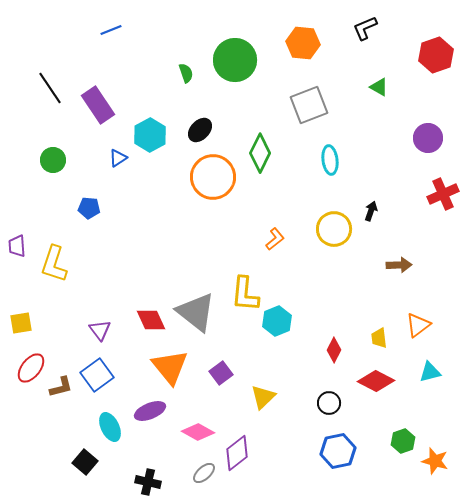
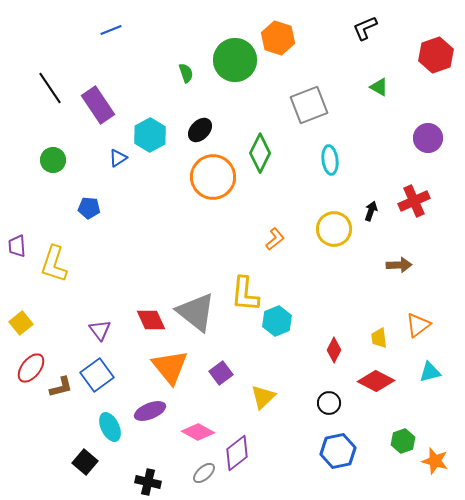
orange hexagon at (303, 43): moved 25 px left, 5 px up; rotated 12 degrees clockwise
red cross at (443, 194): moved 29 px left, 7 px down
yellow square at (21, 323): rotated 30 degrees counterclockwise
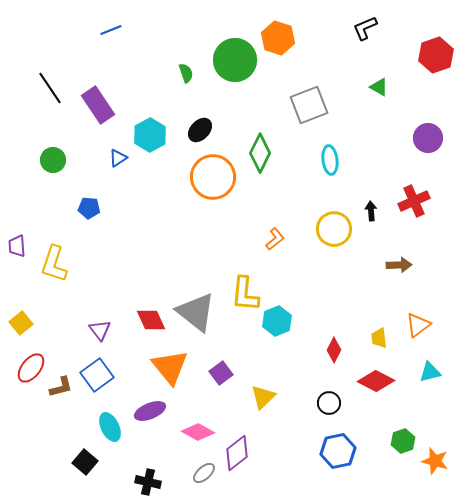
black arrow at (371, 211): rotated 24 degrees counterclockwise
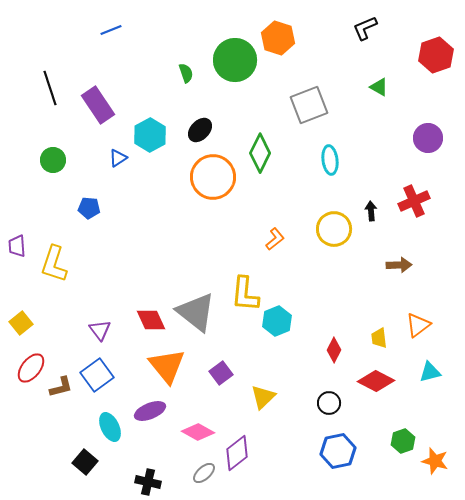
black line at (50, 88): rotated 16 degrees clockwise
orange triangle at (170, 367): moved 3 px left, 1 px up
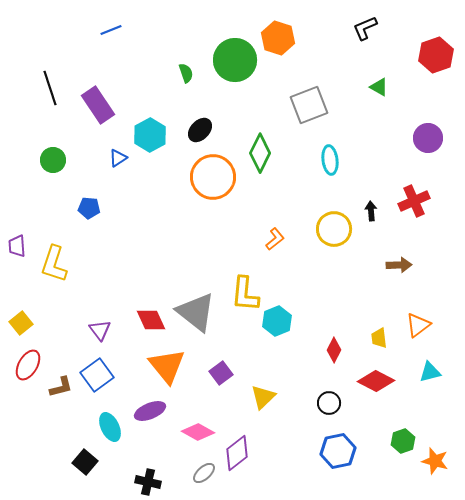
red ellipse at (31, 368): moved 3 px left, 3 px up; rotated 8 degrees counterclockwise
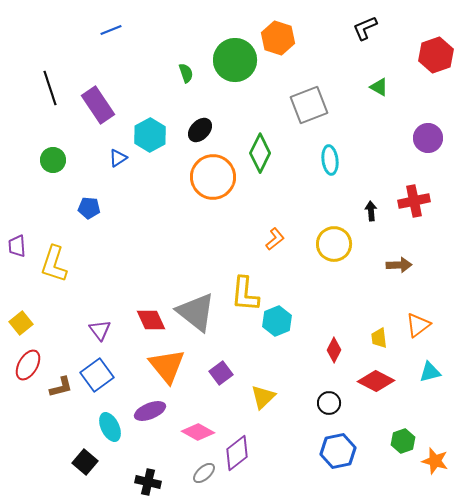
red cross at (414, 201): rotated 12 degrees clockwise
yellow circle at (334, 229): moved 15 px down
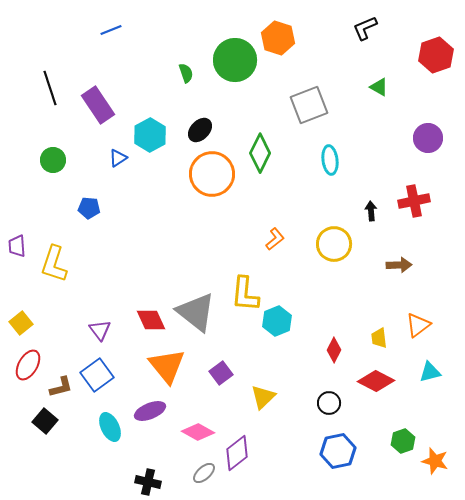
orange circle at (213, 177): moved 1 px left, 3 px up
black square at (85, 462): moved 40 px left, 41 px up
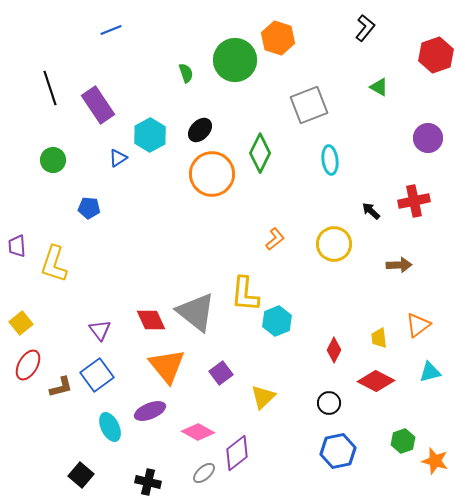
black L-shape at (365, 28): rotated 152 degrees clockwise
black arrow at (371, 211): rotated 42 degrees counterclockwise
black square at (45, 421): moved 36 px right, 54 px down
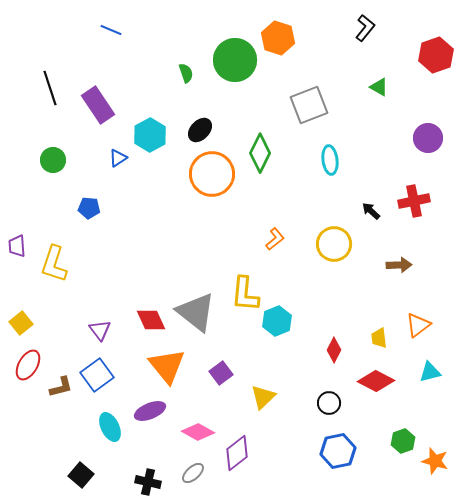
blue line at (111, 30): rotated 45 degrees clockwise
gray ellipse at (204, 473): moved 11 px left
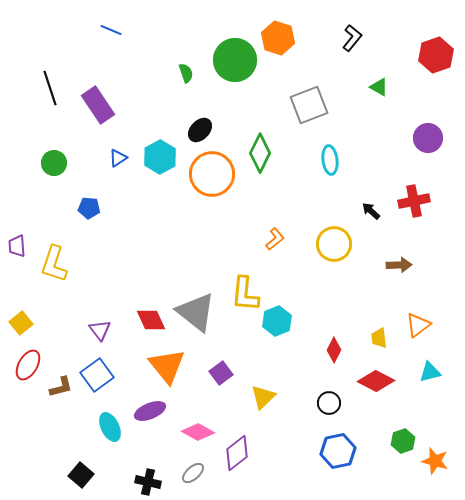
black L-shape at (365, 28): moved 13 px left, 10 px down
cyan hexagon at (150, 135): moved 10 px right, 22 px down
green circle at (53, 160): moved 1 px right, 3 px down
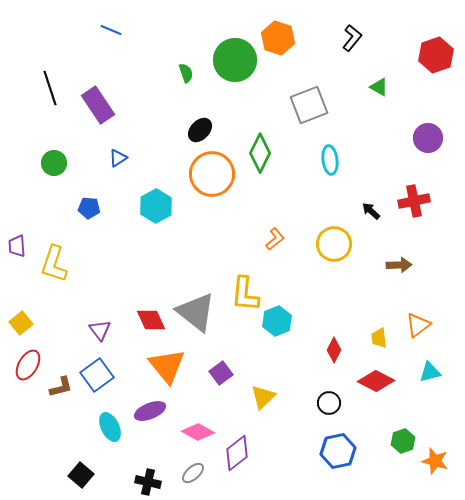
cyan hexagon at (160, 157): moved 4 px left, 49 px down
